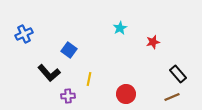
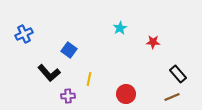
red star: rotated 16 degrees clockwise
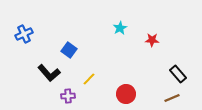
red star: moved 1 px left, 2 px up
yellow line: rotated 32 degrees clockwise
brown line: moved 1 px down
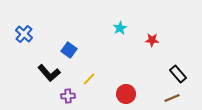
blue cross: rotated 24 degrees counterclockwise
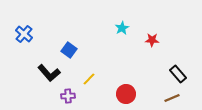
cyan star: moved 2 px right
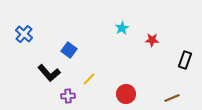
black rectangle: moved 7 px right, 14 px up; rotated 60 degrees clockwise
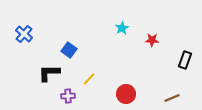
black L-shape: rotated 130 degrees clockwise
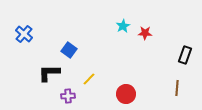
cyan star: moved 1 px right, 2 px up
red star: moved 7 px left, 7 px up
black rectangle: moved 5 px up
brown line: moved 5 px right, 10 px up; rotated 63 degrees counterclockwise
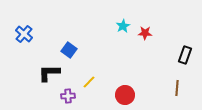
yellow line: moved 3 px down
red circle: moved 1 px left, 1 px down
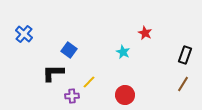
cyan star: moved 26 px down; rotated 16 degrees counterclockwise
red star: rotated 24 degrees clockwise
black L-shape: moved 4 px right
brown line: moved 6 px right, 4 px up; rotated 28 degrees clockwise
purple cross: moved 4 px right
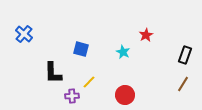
red star: moved 1 px right, 2 px down; rotated 16 degrees clockwise
blue square: moved 12 px right, 1 px up; rotated 21 degrees counterclockwise
black L-shape: rotated 90 degrees counterclockwise
